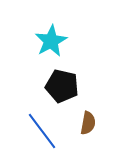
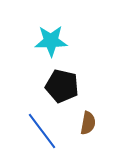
cyan star: rotated 28 degrees clockwise
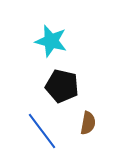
cyan star: rotated 16 degrees clockwise
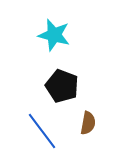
cyan star: moved 3 px right, 6 px up
black pentagon: rotated 8 degrees clockwise
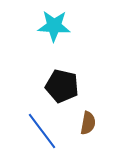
cyan star: moved 9 px up; rotated 12 degrees counterclockwise
black pentagon: rotated 8 degrees counterclockwise
